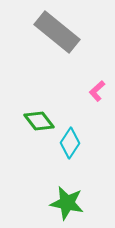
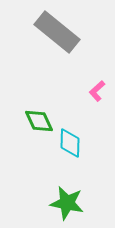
green diamond: rotated 12 degrees clockwise
cyan diamond: rotated 32 degrees counterclockwise
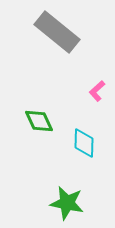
cyan diamond: moved 14 px right
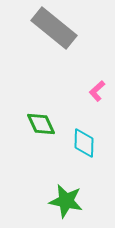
gray rectangle: moved 3 px left, 4 px up
green diamond: moved 2 px right, 3 px down
green star: moved 1 px left, 2 px up
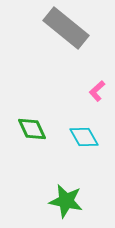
gray rectangle: moved 12 px right
green diamond: moved 9 px left, 5 px down
cyan diamond: moved 6 px up; rotated 32 degrees counterclockwise
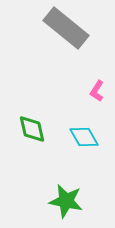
pink L-shape: rotated 15 degrees counterclockwise
green diamond: rotated 12 degrees clockwise
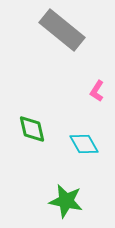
gray rectangle: moved 4 px left, 2 px down
cyan diamond: moved 7 px down
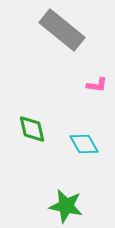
pink L-shape: moved 6 px up; rotated 115 degrees counterclockwise
green star: moved 5 px down
